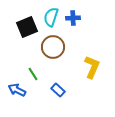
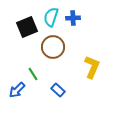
blue arrow: rotated 72 degrees counterclockwise
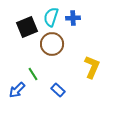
brown circle: moved 1 px left, 3 px up
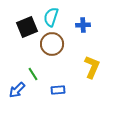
blue cross: moved 10 px right, 7 px down
blue rectangle: rotated 48 degrees counterclockwise
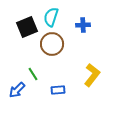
yellow L-shape: moved 8 px down; rotated 15 degrees clockwise
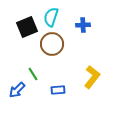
yellow L-shape: moved 2 px down
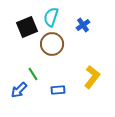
blue cross: rotated 32 degrees counterclockwise
blue arrow: moved 2 px right
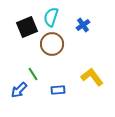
yellow L-shape: rotated 75 degrees counterclockwise
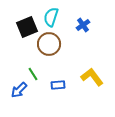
brown circle: moved 3 px left
blue rectangle: moved 5 px up
